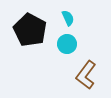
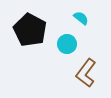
cyan semicircle: moved 13 px right; rotated 28 degrees counterclockwise
brown L-shape: moved 2 px up
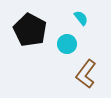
cyan semicircle: rotated 14 degrees clockwise
brown L-shape: moved 1 px down
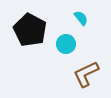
cyan circle: moved 1 px left
brown L-shape: rotated 28 degrees clockwise
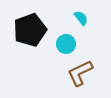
black pentagon: rotated 24 degrees clockwise
brown L-shape: moved 6 px left, 1 px up
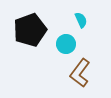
cyan semicircle: moved 2 px down; rotated 14 degrees clockwise
brown L-shape: rotated 28 degrees counterclockwise
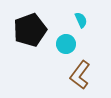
brown L-shape: moved 2 px down
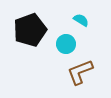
cyan semicircle: rotated 35 degrees counterclockwise
brown L-shape: moved 3 px up; rotated 32 degrees clockwise
